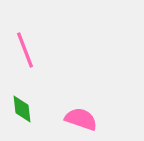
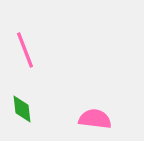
pink semicircle: moved 14 px right; rotated 12 degrees counterclockwise
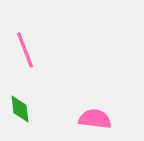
green diamond: moved 2 px left
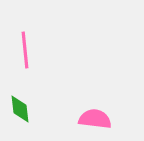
pink line: rotated 15 degrees clockwise
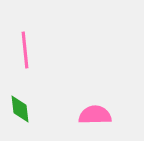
pink semicircle: moved 4 px up; rotated 8 degrees counterclockwise
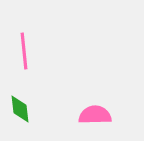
pink line: moved 1 px left, 1 px down
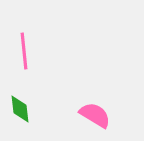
pink semicircle: rotated 32 degrees clockwise
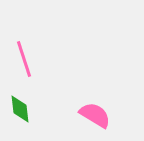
pink line: moved 8 px down; rotated 12 degrees counterclockwise
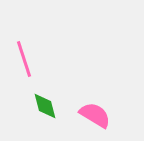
green diamond: moved 25 px right, 3 px up; rotated 8 degrees counterclockwise
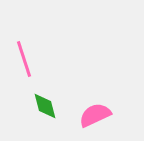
pink semicircle: rotated 56 degrees counterclockwise
